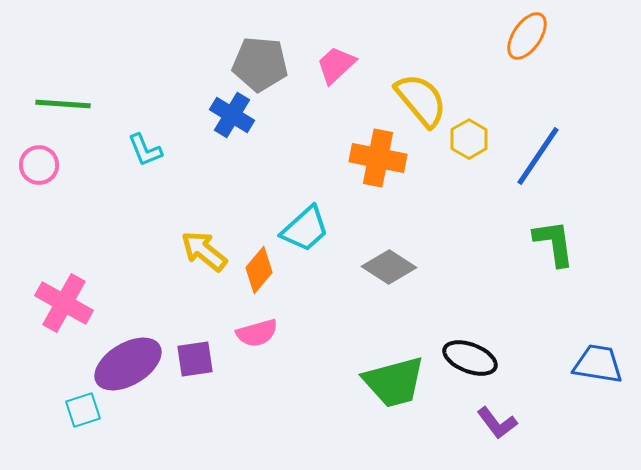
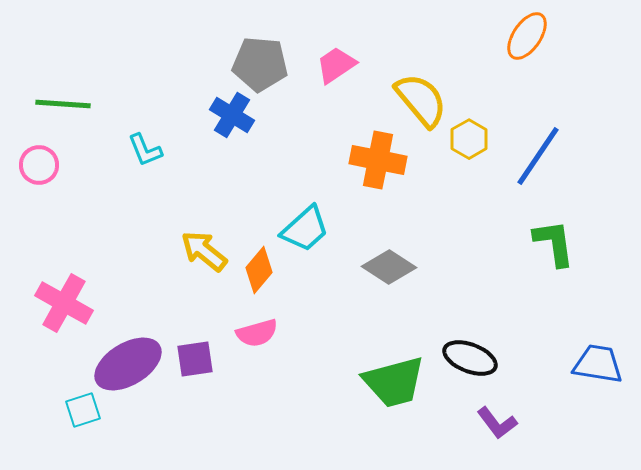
pink trapezoid: rotated 9 degrees clockwise
orange cross: moved 2 px down
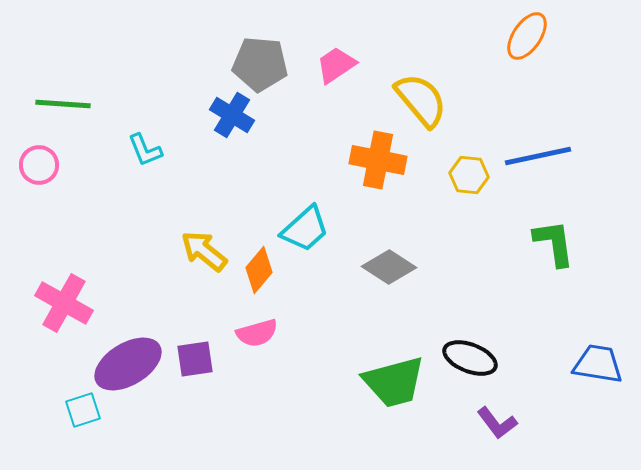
yellow hexagon: moved 36 px down; rotated 24 degrees counterclockwise
blue line: rotated 44 degrees clockwise
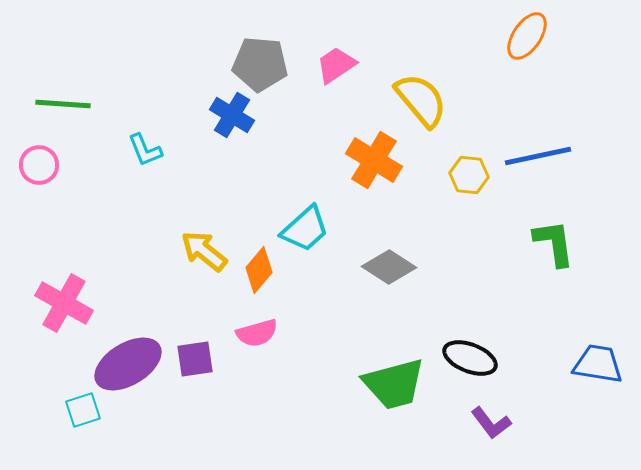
orange cross: moved 4 px left; rotated 20 degrees clockwise
green trapezoid: moved 2 px down
purple L-shape: moved 6 px left
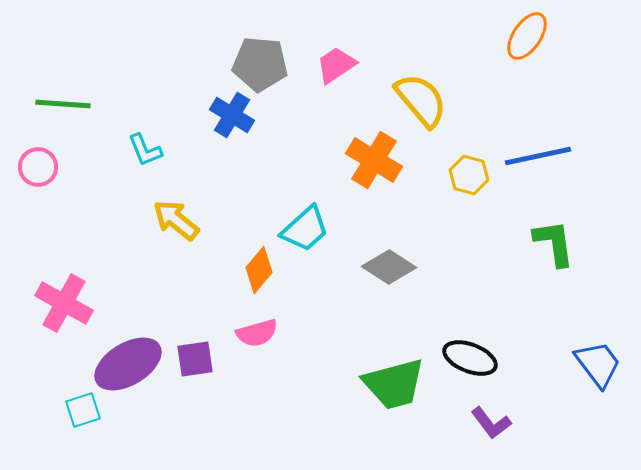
pink circle: moved 1 px left, 2 px down
yellow hexagon: rotated 9 degrees clockwise
yellow arrow: moved 28 px left, 31 px up
blue trapezoid: rotated 44 degrees clockwise
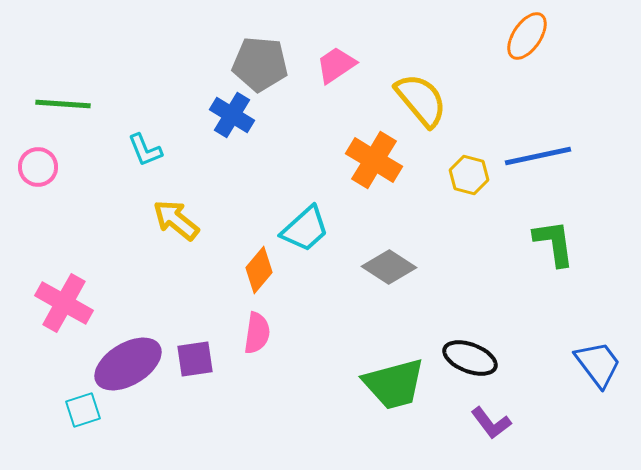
pink semicircle: rotated 66 degrees counterclockwise
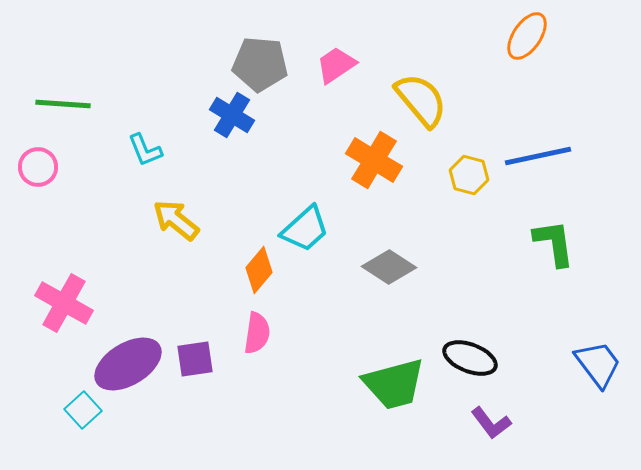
cyan square: rotated 24 degrees counterclockwise
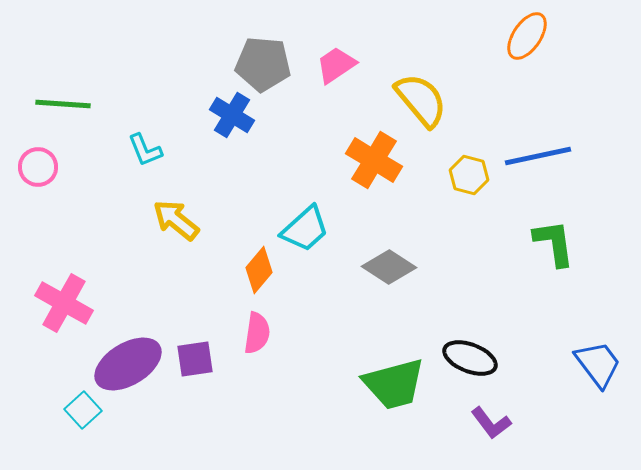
gray pentagon: moved 3 px right
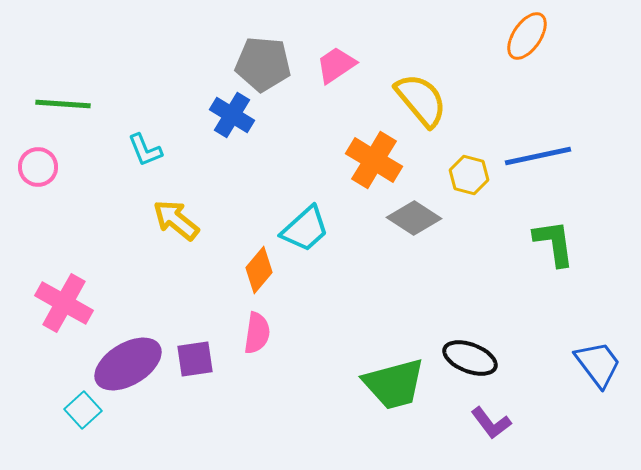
gray diamond: moved 25 px right, 49 px up
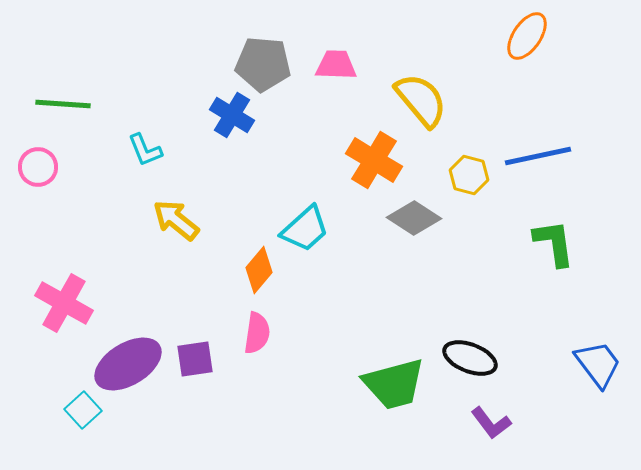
pink trapezoid: rotated 36 degrees clockwise
